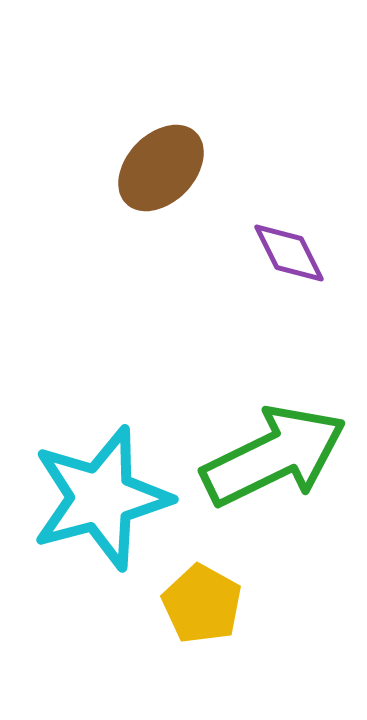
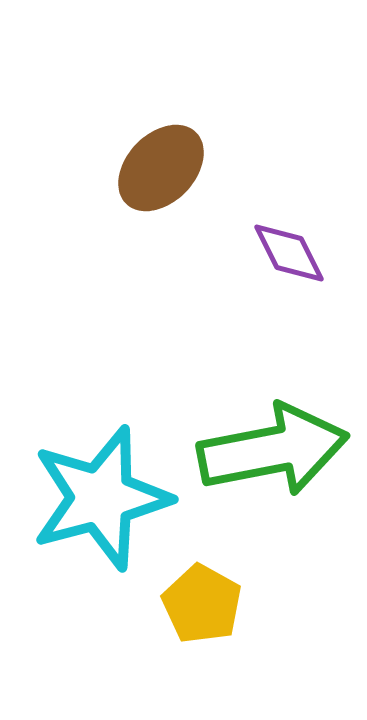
green arrow: moved 1 px left, 6 px up; rotated 15 degrees clockwise
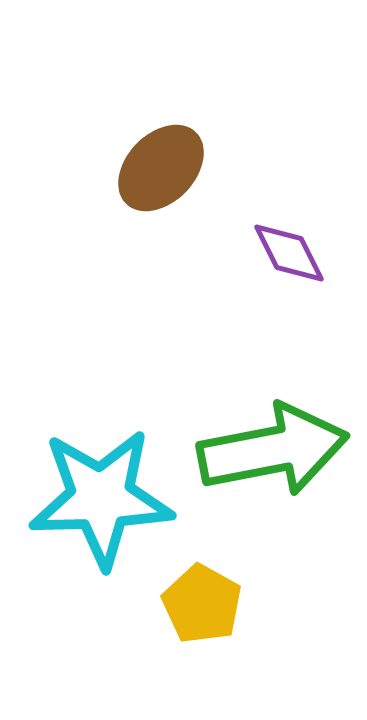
cyan star: rotated 13 degrees clockwise
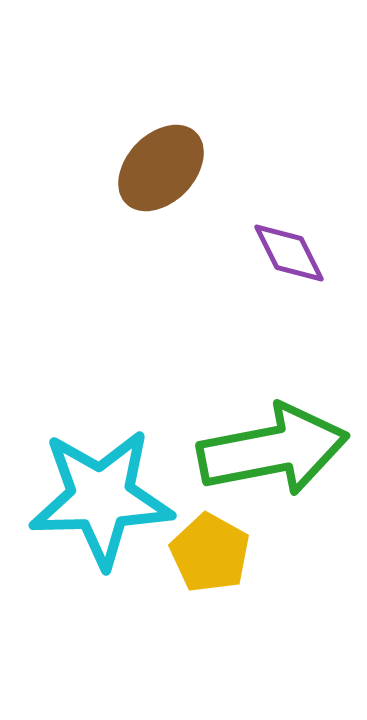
yellow pentagon: moved 8 px right, 51 px up
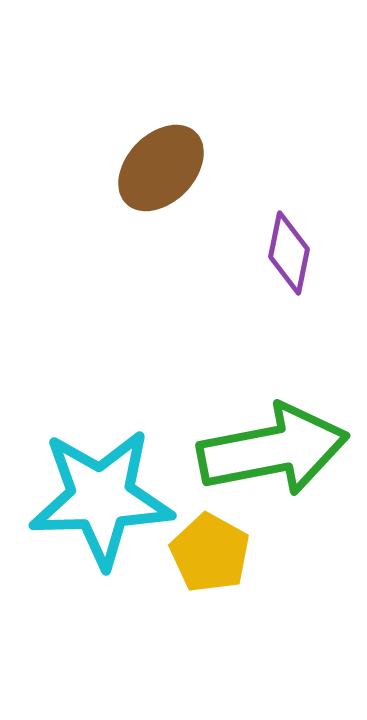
purple diamond: rotated 38 degrees clockwise
